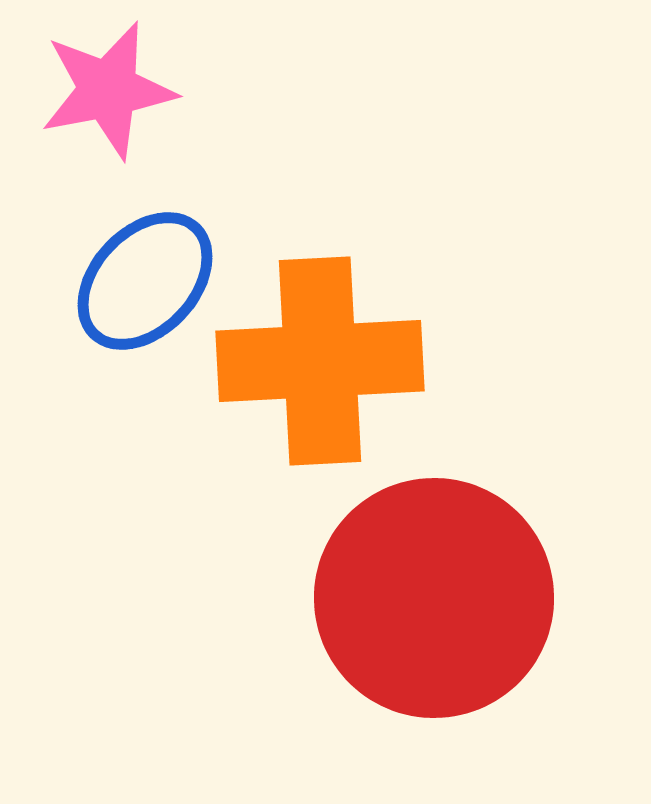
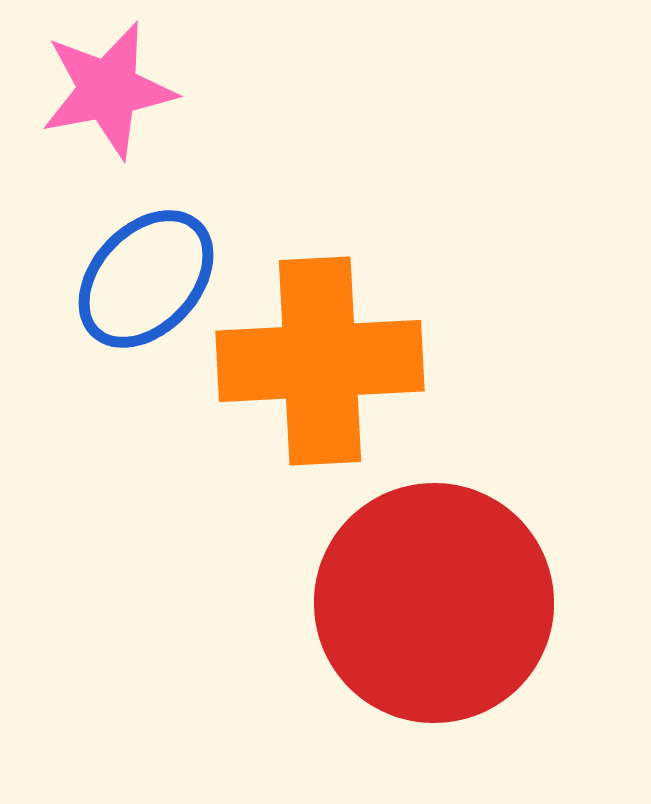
blue ellipse: moved 1 px right, 2 px up
red circle: moved 5 px down
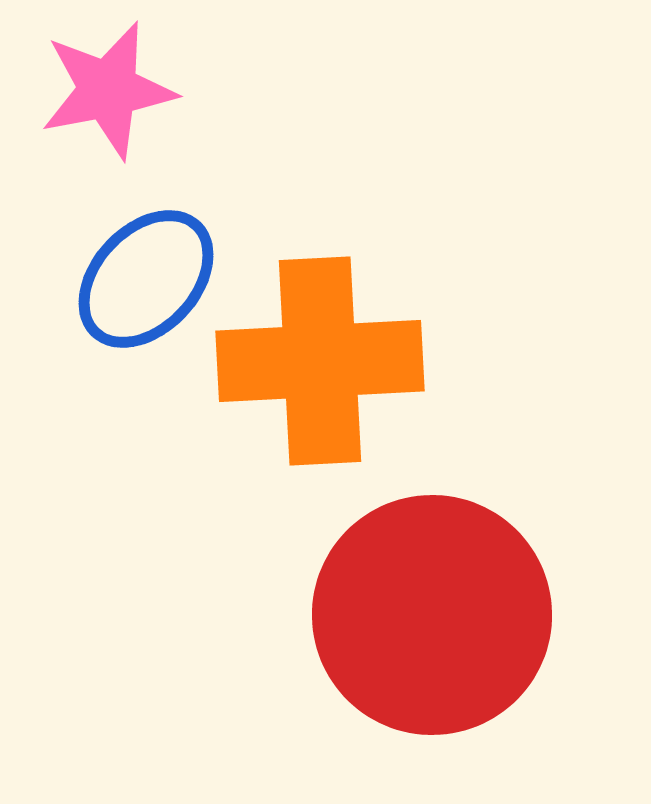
red circle: moved 2 px left, 12 px down
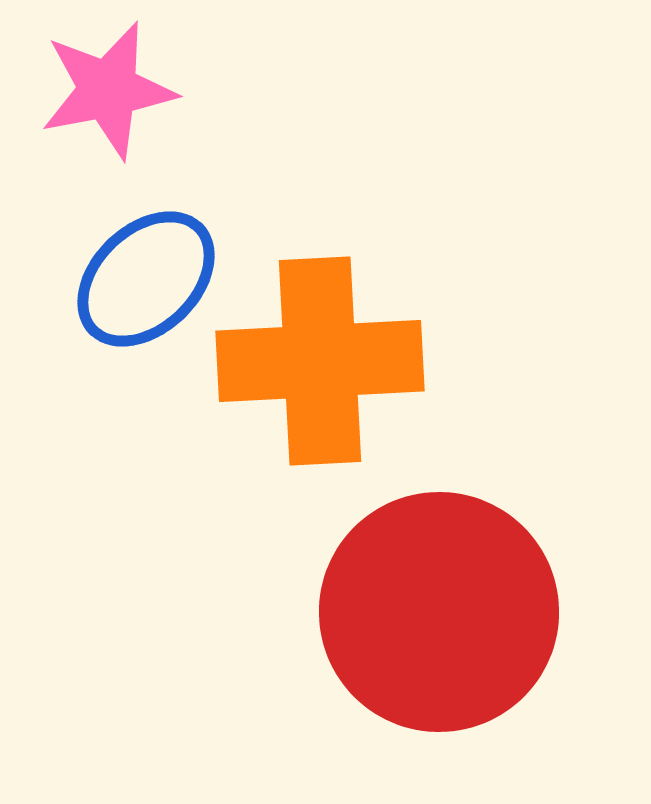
blue ellipse: rotated 3 degrees clockwise
red circle: moved 7 px right, 3 px up
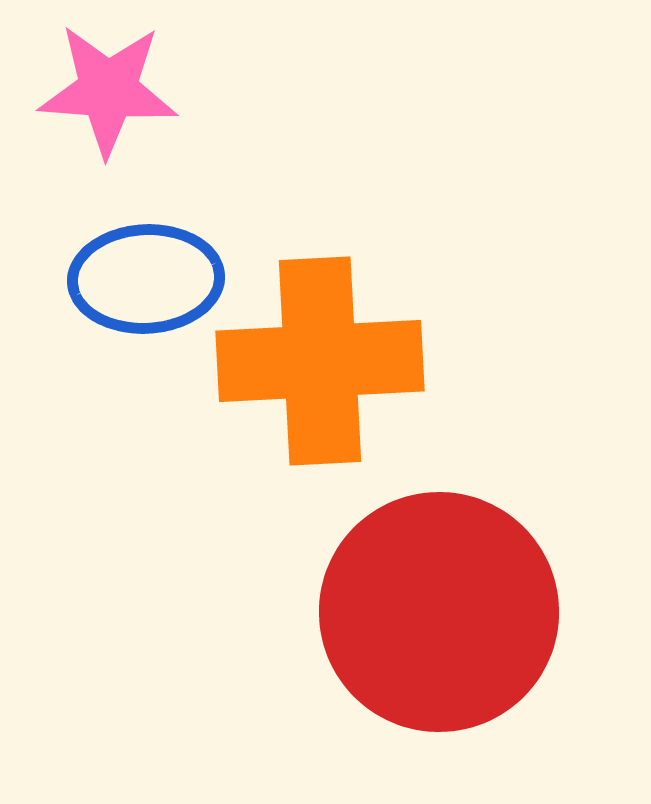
pink star: rotated 15 degrees clockwise
blue ellipse: rotated 41 degrees clockwise
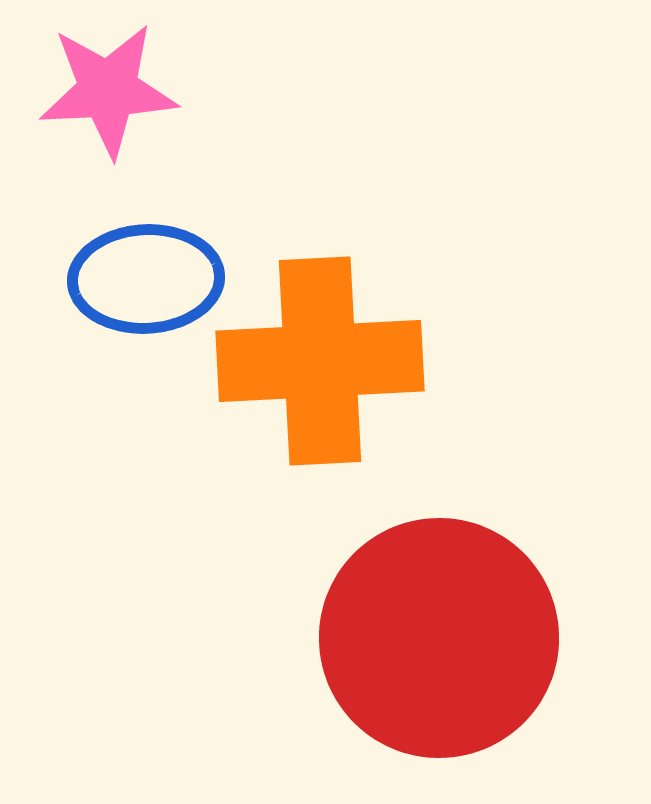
pink star: rotated 7 degrees counterclockwise
red circle: moved 26 px down
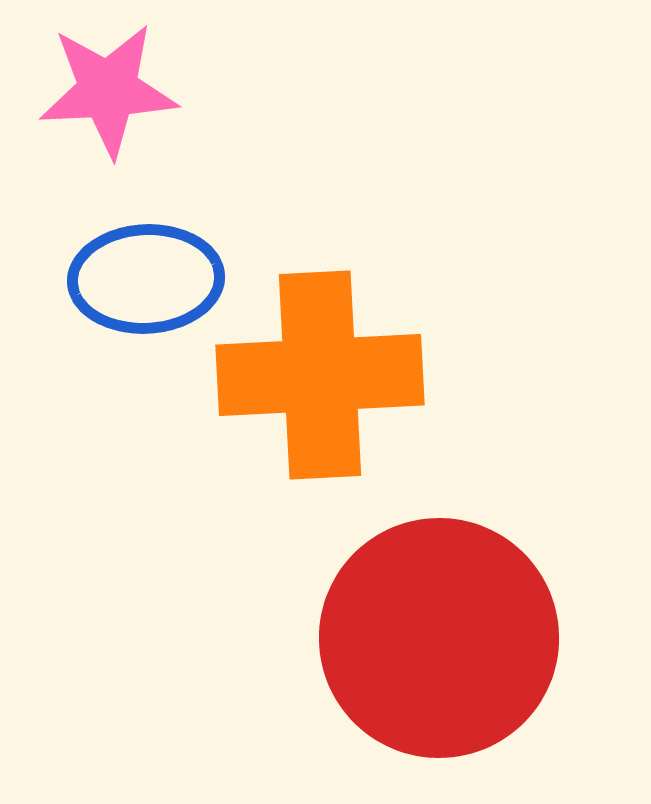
orange cross: moved 14 px down
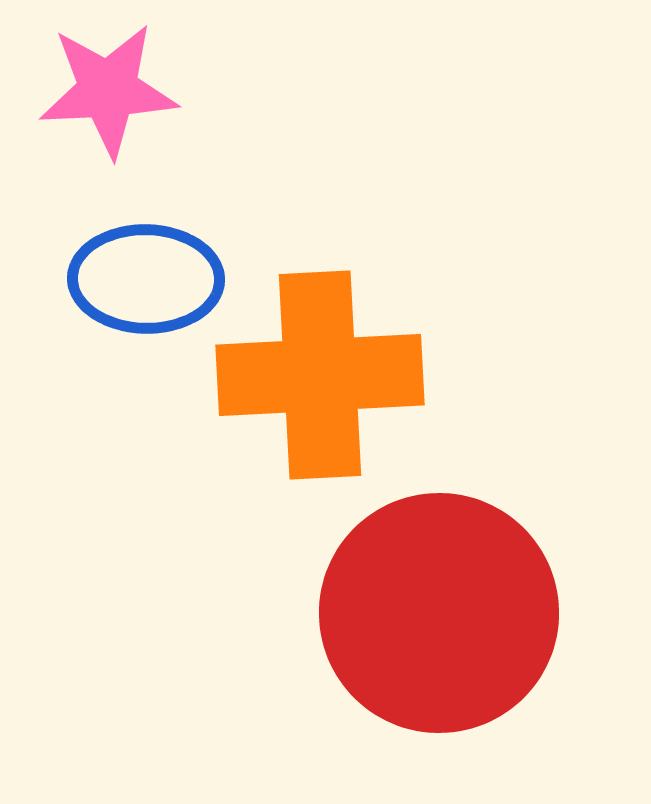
blue ellipse: rotated 4 degrees clockwise
red circle: moved 25 px up
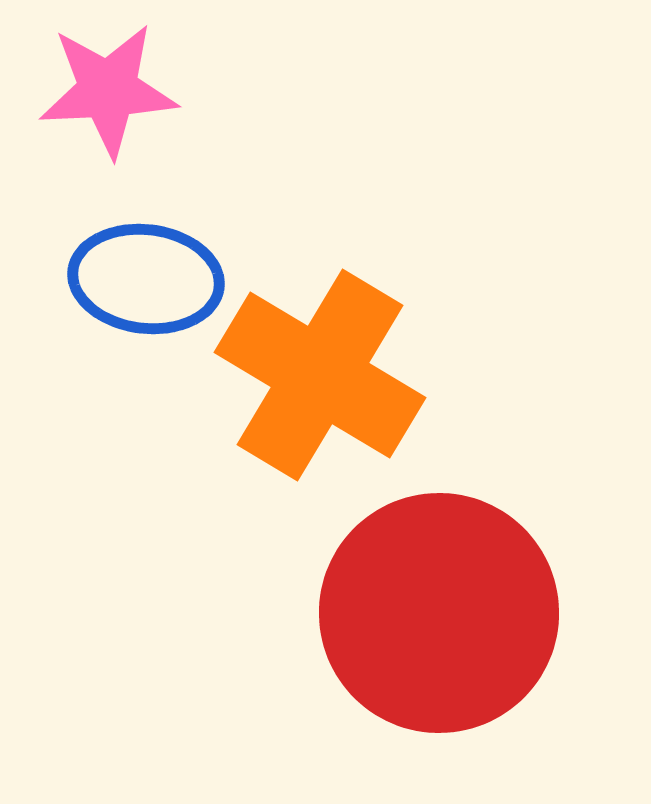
blue ellipse: rotated 6 degrees clockwise
orange cross: rotated 34 degrees clockwise
